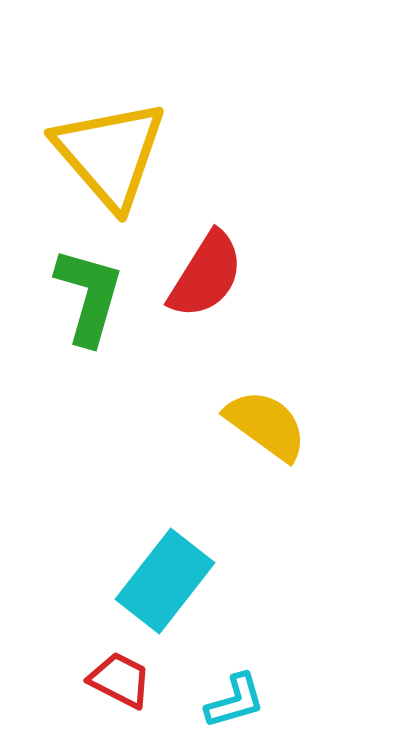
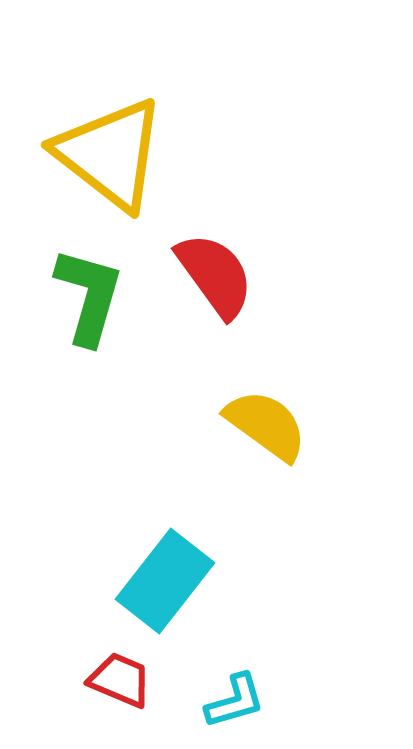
yellow triangle: rotated 11 degrees counterclockwise
red semicircle: moved 9 px right; rotated 68 degrees counterclockwise
red trapezoid: rotated 4 degrees counterclockwise
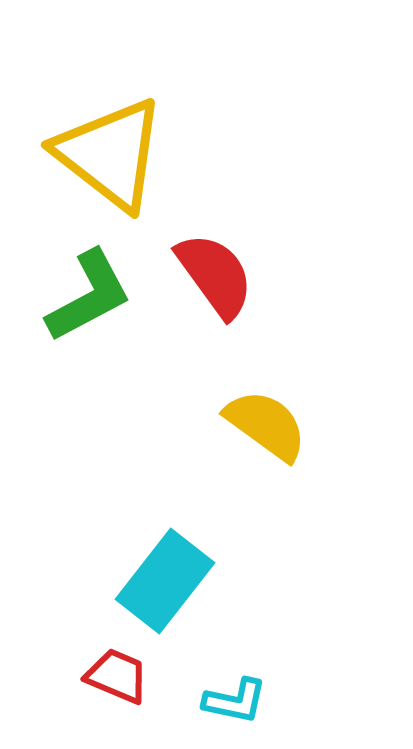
green L-shape: rotated 46 degrees clockwise
red trapezoid: moved 3 px left, 4 px up
cyan L-shape: rotated 28 degrees clockwise
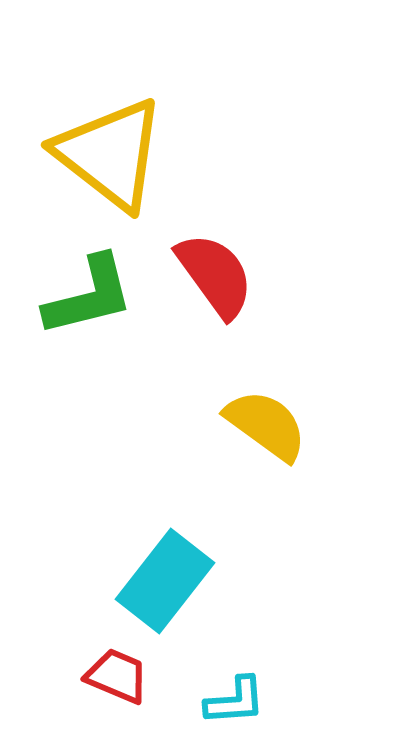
green L-shape: rotated 14 degrees clockwise
cyan L-shape: rotated 16 degrees counterclockwise
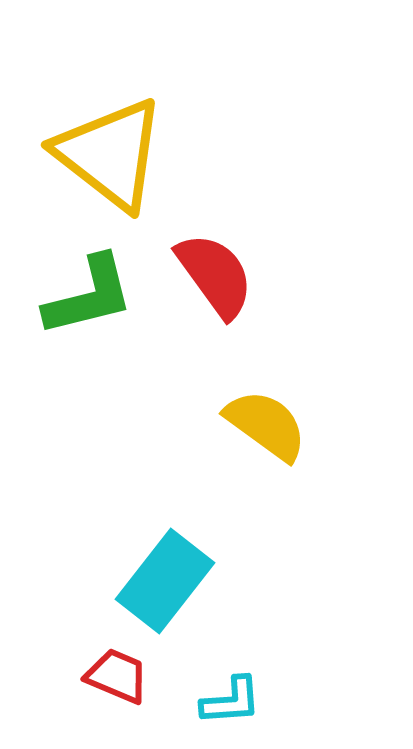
cyan L-shape: moved 4 px left
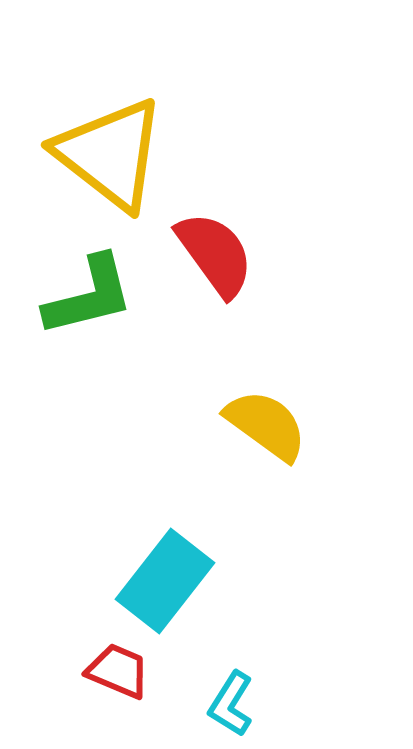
red semicircle: moved 21 px up
red trapezoid: moved 1 px right, 5 px up
cyan L-shape: moved 3 px down; rotated 126 degrees clockwise
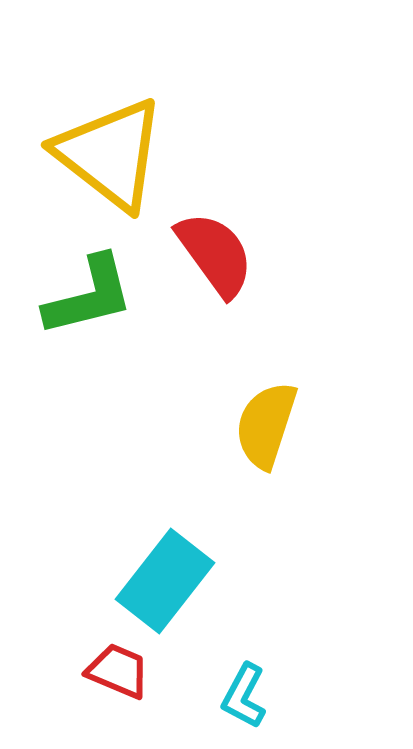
yellow semicircle: rotated 108 degrees counterclockwise
cyan L-shape: moved 13 px right, 8 px up; rotated 4 degrees counterclockwise
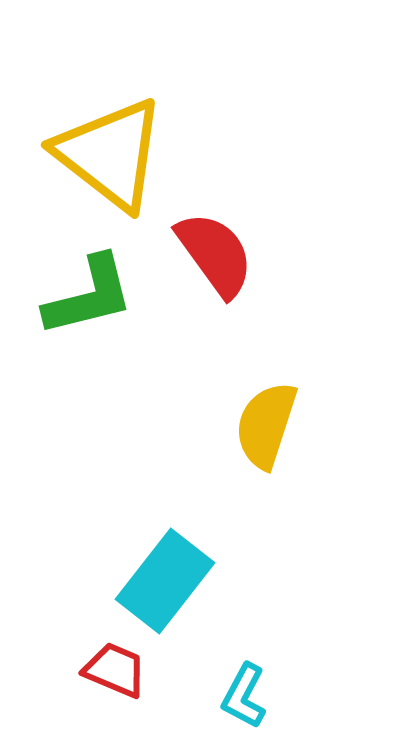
red trapezoid: moved 3 px left, 1 px up
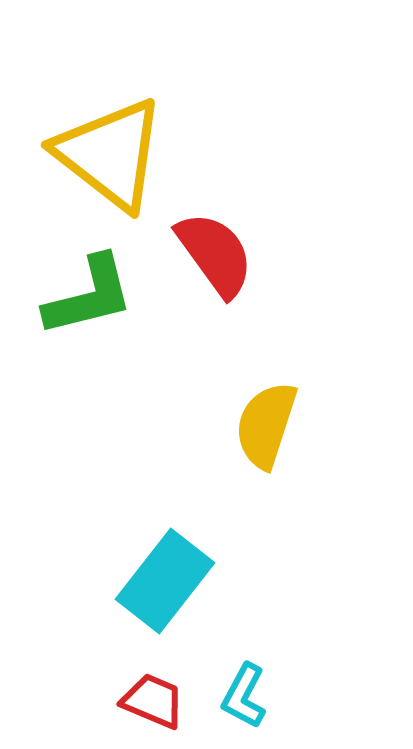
red trapezoid: moved 38 px right, 31 px down
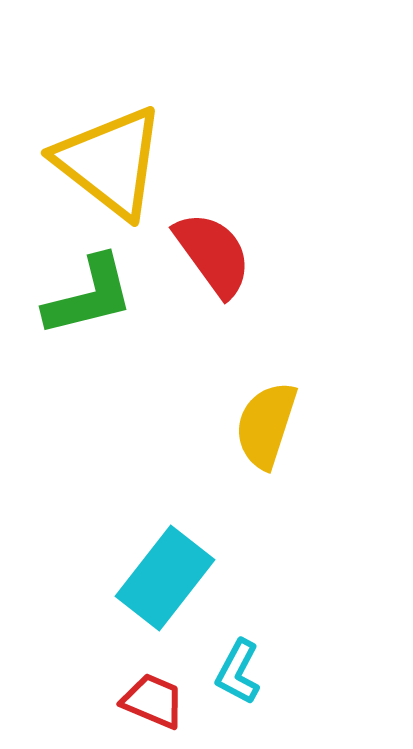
yellow triangle: moved 8 px down
red semicircle: moved 2 px left
cyan rectangle: moved 3 px up
cyan L-shape: moved 6 px left, 24 px up
